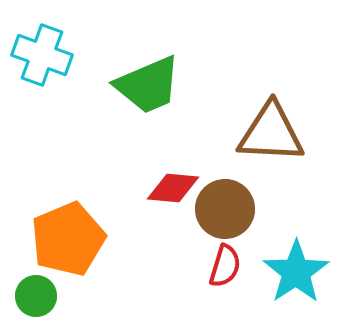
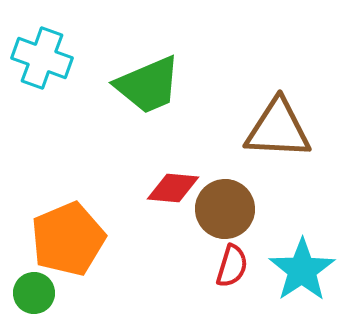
cyan cross: moved 3 px down
brown triangle: moved 7 px right, 4 px up
red semicircle: moved 7 px right
cyan star: moved 6 px right, 2 px up
green circle: moved 2 px left, 3 px up
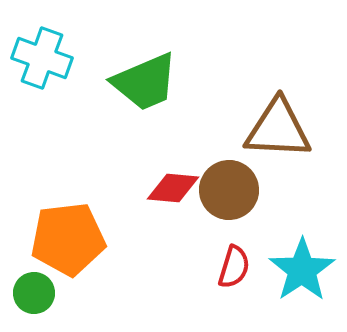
green trapezoid: moved 3 px left, 3 px up
brown circle: moved 4 px right, 19 px up
orange pentagon: rotated 16 degrees clockwise
red semicircle: moved 2 px right, 1 px down
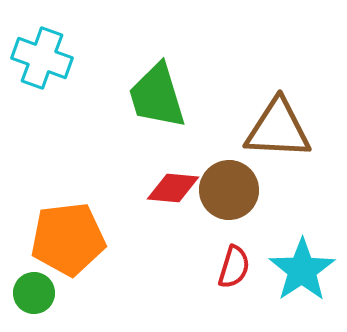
green trapezoid: moved 12 px right, 14 px down; rotated 96 degrees clockwise
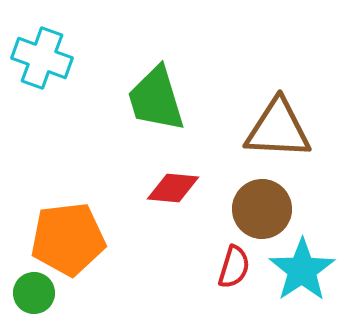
green trapezoid: moved 1 px left, 3 px down
brown circle: moved 33 px right, 19 px down
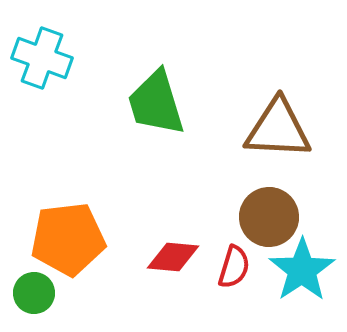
green trapezoid: moved 4 px down
red diamond: moved 69 px down
brown circle: moved 7 px right, 8 px down
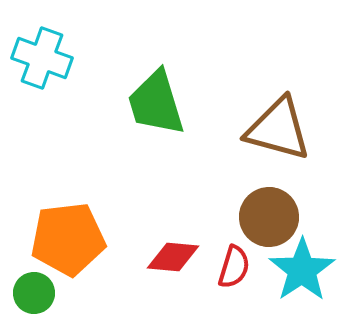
brown triangle: rotated 12 degrees clockwise
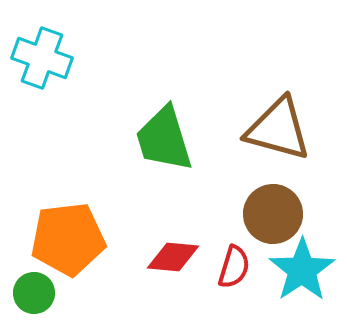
green trapezoid: moved 8 px right, 36 px down
brown circle: moved 4 px right, 3 px up
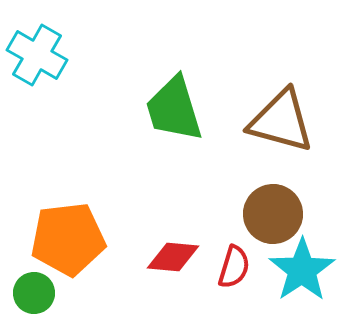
cyan cross: moved 5 px left, 3 px up; rotated 10 degrees clockwise
brown triangle: moved 3 px right, 8 px up
green trapezoid: moved 10 px right, 30 px up
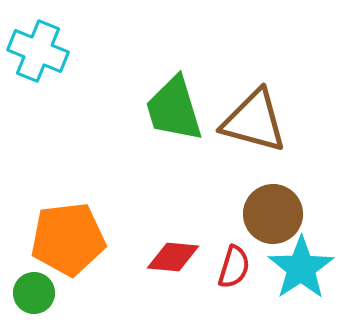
cyan cross: moved 1 px right, 4 px up; rotated 8 degrees counterclockwise
brown triangle: moved 27 px left
cyan star: moved 1 px left, 2 px up
